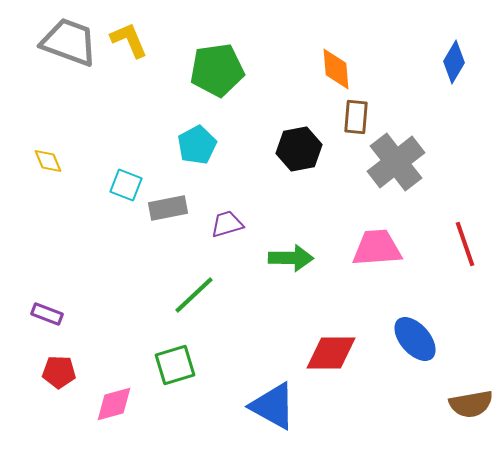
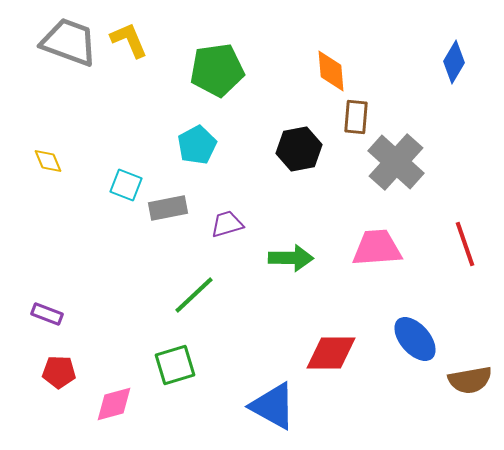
orange diamond: moved 5 px left, 2 px down
gray cross: rotated 10 degrees counterclockwise
brown semicircle: moved 1 px left, 24 px up
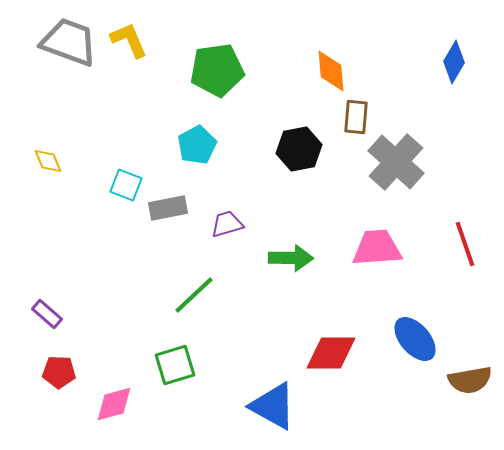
purple rectangle: rotated 20 degrees clockwise
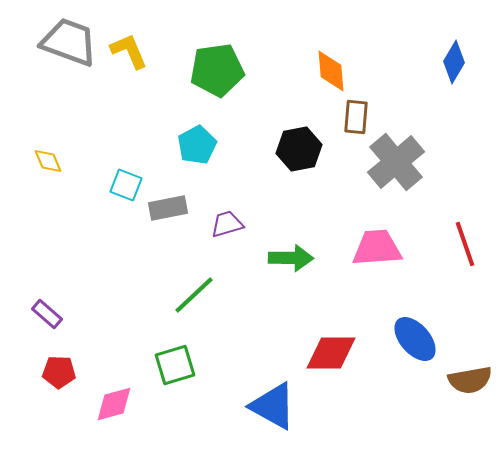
yellow L-shape: moved 11 px down
gray cross: rotated 8 degrees clockwise
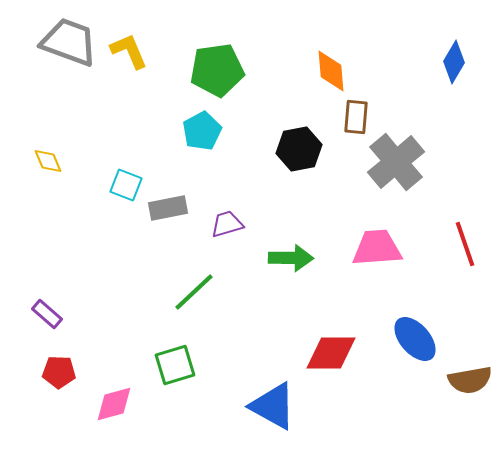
cyan pentagon: moved 5 px right, 14 px up
green line: moved 3 px up
